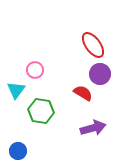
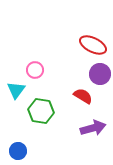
red ellipse: rotated 28 degrees counterclockwise
red semicircle: moved 3 px down
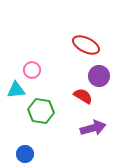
red ellipse: moved 7 px left
pink circle: moved 3 px left
purple circle: moved 1 px left, 2 px down
cyan triangle: rotated 48 degrees clockwise
blue circle: moved 7 px right, 3 px down
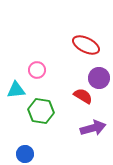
pink circle: moved 5 px right
purple circle: moved 2 px down
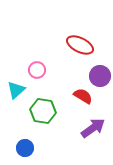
red ellipse: moved 6 px left
purple circle: moved 1 px right, 2 px up
cyan triangle: rotated 36 degrees counterclockwise
green hexagon: moved 2 px right
purple arrow: rotated 20 degrees counterclockwise
blue circle: moved 6 px up
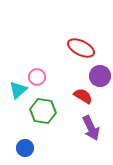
red ellipse: moved 1 px right, 3 px down
pink circle: moved 7 px down
cyan triangle: moved 2 px right
purple arrow: moved 2 px left; rotated 100 degrees clockwise
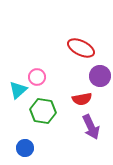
red semicircle: moved 1 px left, 3 px down; rotated 138 degrees clockwise
purple arrow: moved 1 px up
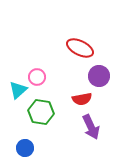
red ellipse: moved 1 px left
purple circle: moved 1 px left
green hexagon: moved 2 px left, 1 px down
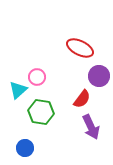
red semicircle: rotated 42 degrees counterclockwise
